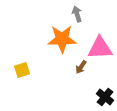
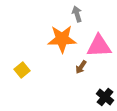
pink triangle: moved 1 px left, 2 px up
yellow square: rotated 21 degrees counterclockwise
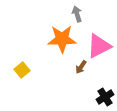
pink triangle: rotated 24 degrees counterclockwise
black cross: rotated 18 degrees clockwise
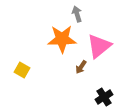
pink triangle: rotated 12 degrees counterclockwise
yellow square: rotated 21 degrees counterclockwise
black cross: moved 1 px left
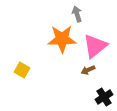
pink triangle: moved 4 px left
brown arrow: moved 7 px right, 3 px down; rotated 32 degrees clockwise
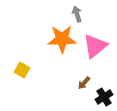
brown arrow: moved 4 px left, 13 px down; rotated 24 degrees counterclockwise
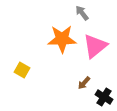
gray arrow: moved 5 px right, 1 px up; rotated 21 degrees counterclockwise
black cross: rotated 24 degrees counterclockwise
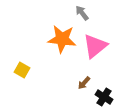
orange star: rotated 8 degrees clockwise
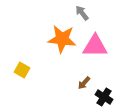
pink triangle: rotated 40 degrees clockwise
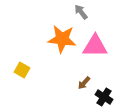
gray arrow: moved 1 px left, 1 px up
